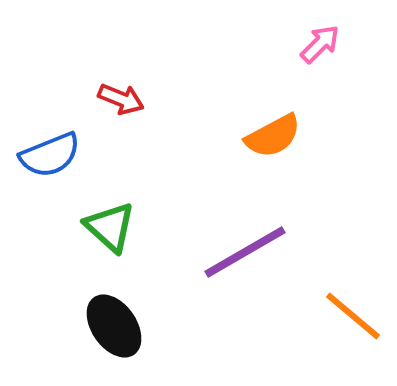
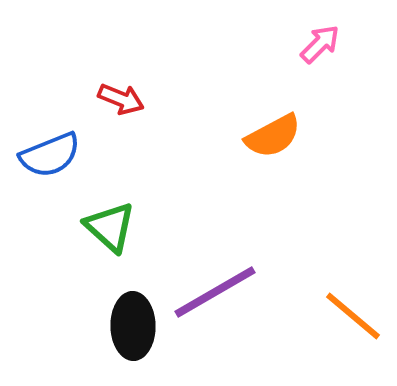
purple line: moved 30 px left, 40 px down
black ellipse: moved 19 px right; rotated 34 degrees clockwise
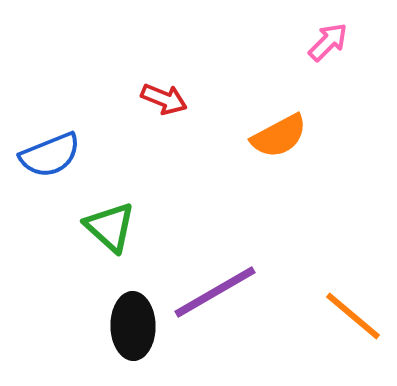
pink arrow: moved 8 px right, 2 px up
red arrow: moved 43 px right
orange semicircle: moved 6 px right
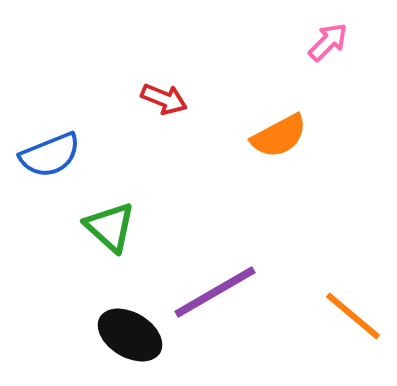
black ellipse: moved 3 px left, 9 px down; rotated 58 degrees counterclockwise
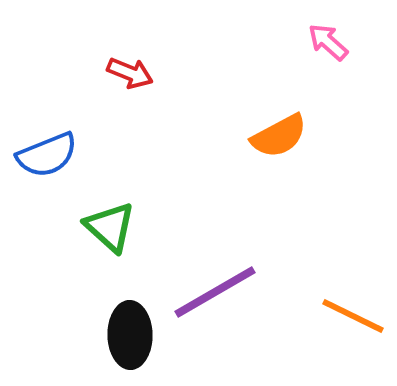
pink arrow: rotated 93 degrees counterclockwise
red arrow: moved 34 px left, 26 px up
blue semicircle: moved 3 px left
orange line: rotated 14 degrees counterclockwise
black ellipse: rotated 58 degrees clockwise
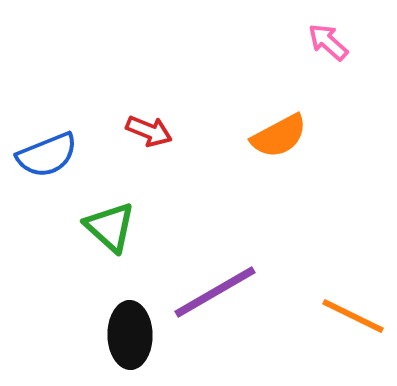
red arrow: moved 19 px right, 58 px down
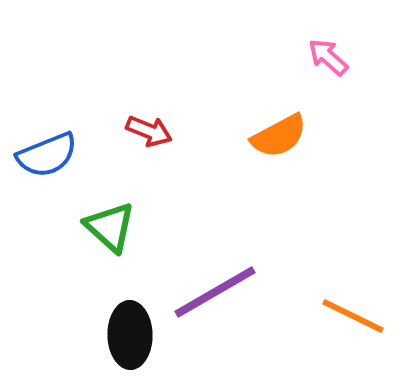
pink arrow: moved 15 px down
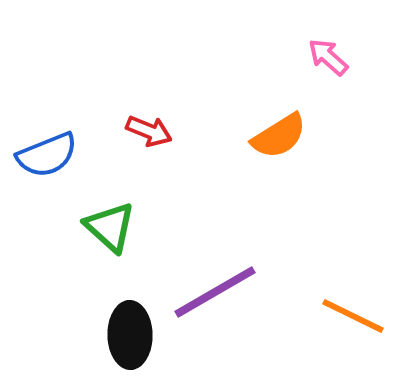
orange semicircle: rotated 4 degrees counterclockwise
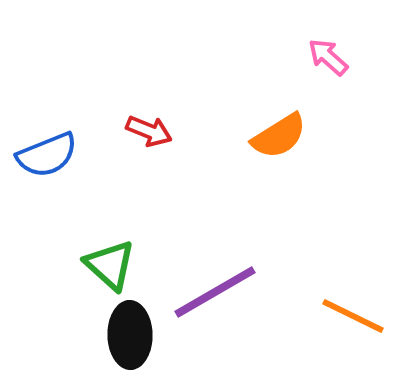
green triangle: moved 38 px down
